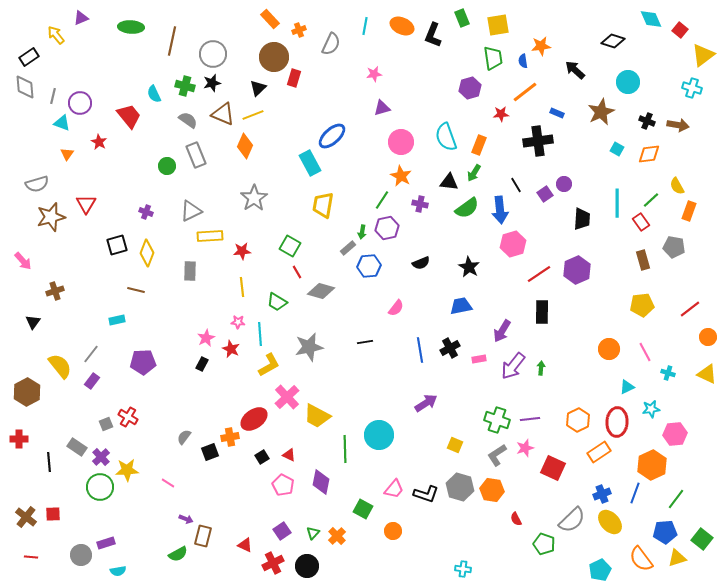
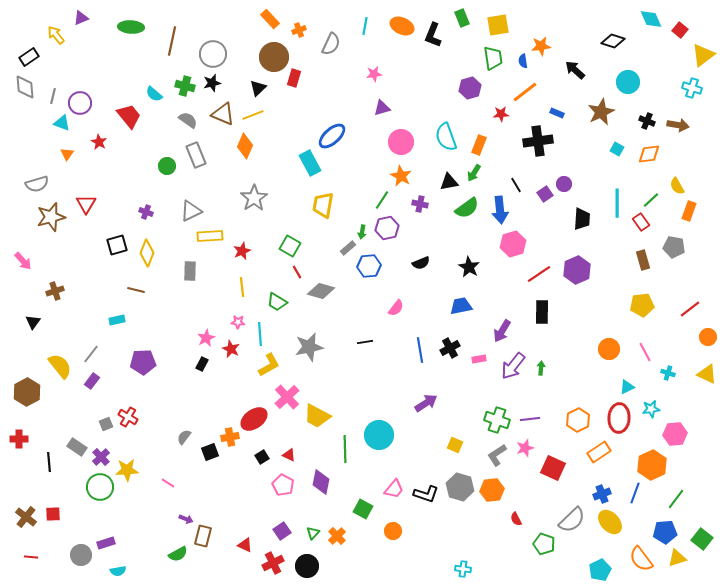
cyan semicircle at (154, 94): rotated 24 degrees counterclockwise
black triangle at (449, 182): rotated 18 degrees counterclockwise
red star at (242, 251): rotated 18 degrees counterclockwise
red ellipse at (617, 422): moved 2 px right, 4 px up
orange hexagon at (492, 490): rotated 15 degrees counterclockwise
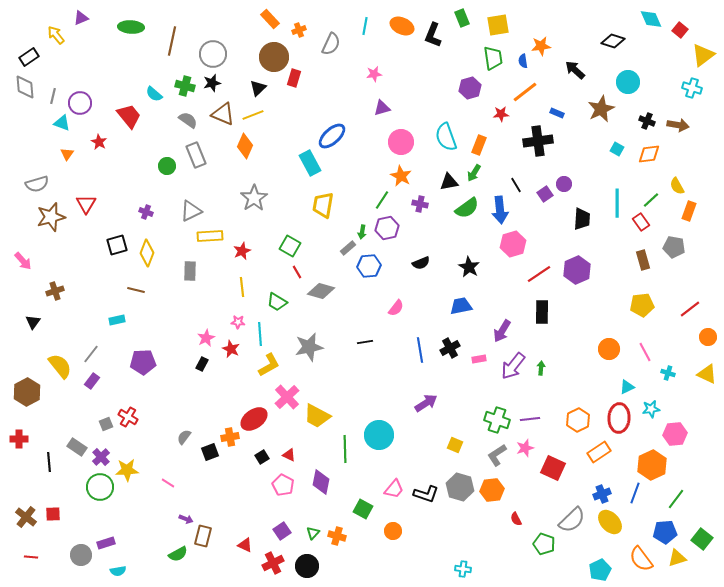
brown star at (601, 112): moved 3 px up
orange cross at (337, 536): rotated 30 degrees counterclockwise
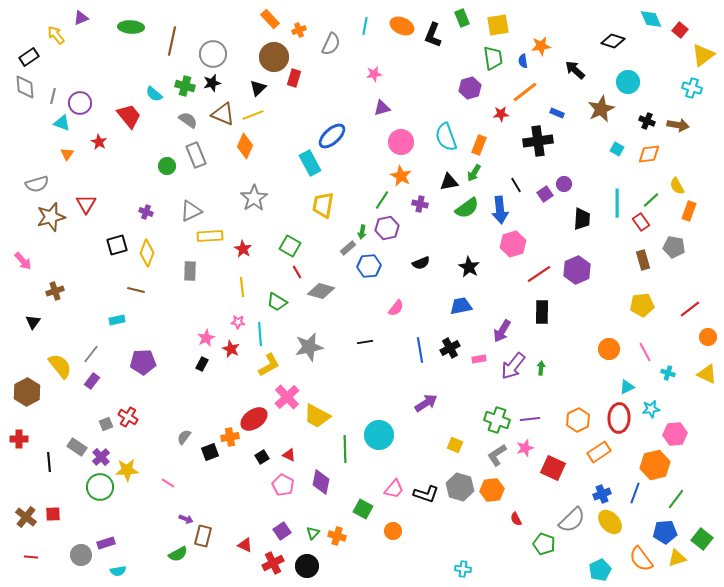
red star at (242, 251): moved 1 px right, 2 px up; rotated 18 degrees counterclockwise
orange hexagon at (652, 465): moved 3 px right; rotated 12 degrees clockwise
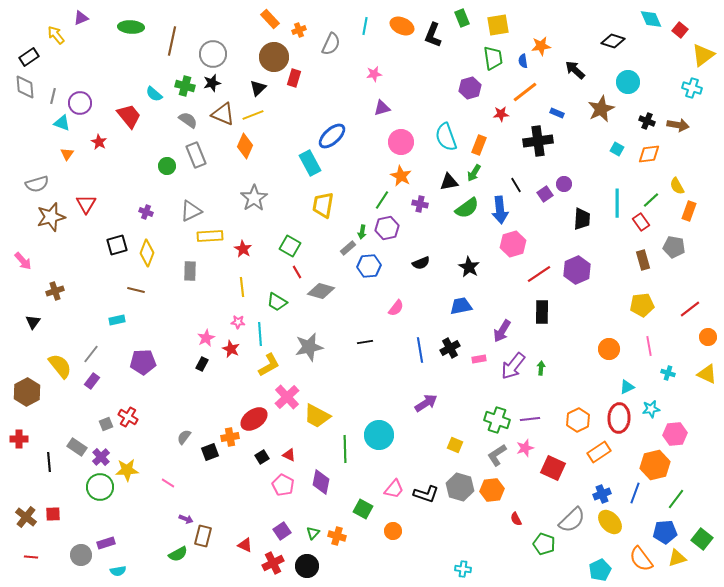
pink line at (645, 352): moved 4 px right, 6 px up; rotated 18 degrees clockwise
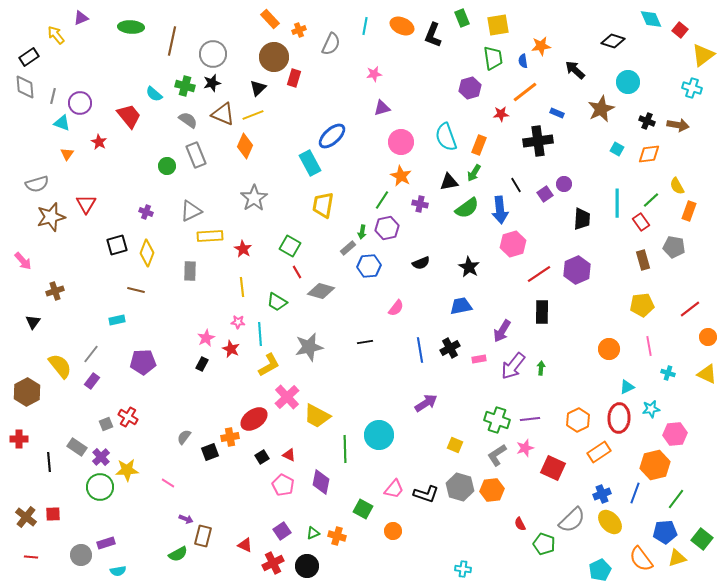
red semicircle at (516, 519): moved 4 px right, 5 px down
green triangle at (313, 533): rotated 24 degrees clockwise
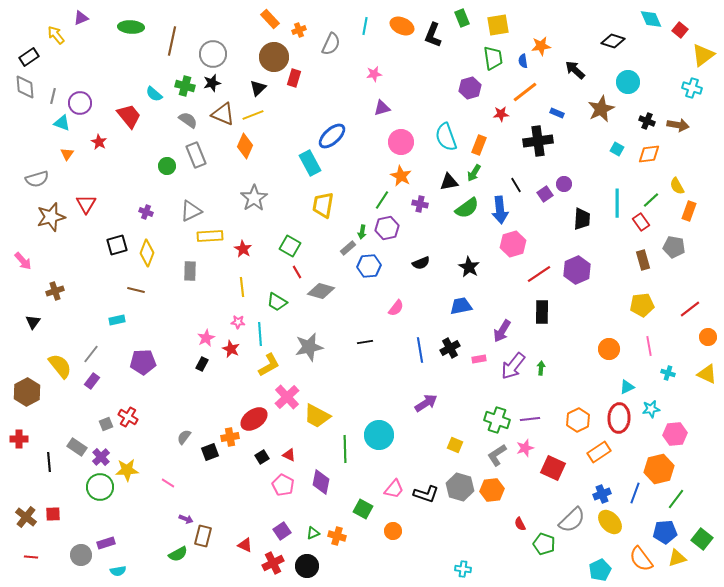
gray semicircle at (37, 184): moved 5 px up
orange hexagon at (655, 465): moved 4 px right, 4 px down
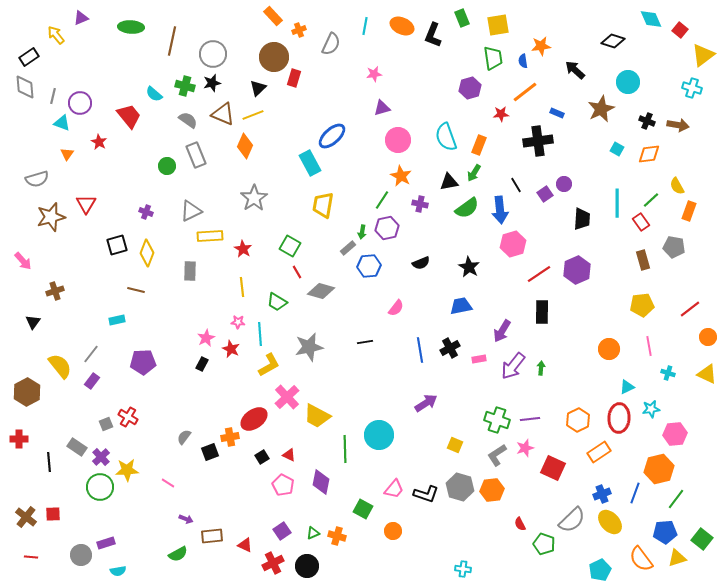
orange rectangle at (270, 19): moved 3 px right, 3 px up
pink circle at (401, 142): moved 3 px left, 2 px up
brown rectangle at (203, 536): moved 9 px right; rotated 70 degrees clockwise
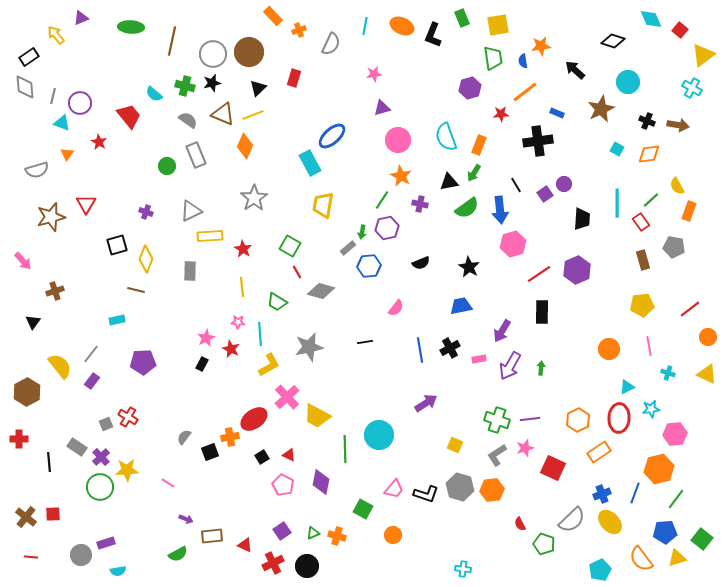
brown circle at (274, 57): moved 25 px left, 5 px up
cyan cross at (692, 88): rotated 12 degrees clockwise
gray semicircle at (37, 179): moved 9 px up
yellow diamond at (147, 253): moved 1 px left, 6 px down
purple arrow at (513, 366): moved 3 px left; rotated 8 degrees counterclockwise
orange circle at (393, 531): moved 4 px down
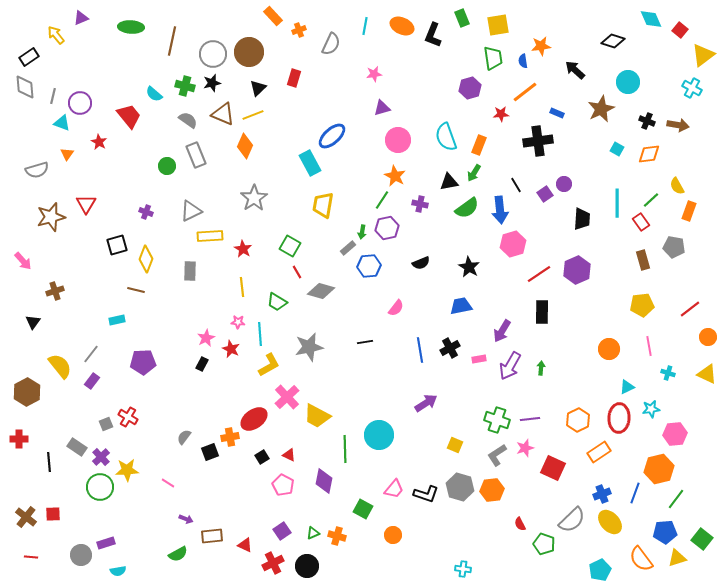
orange star at (401, 176): moved 6 px left
purple diamond at (321, 482): moved 3 px right, 1 px up
